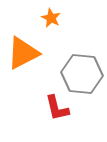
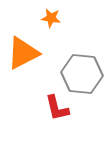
orange star: rotated 18 degrees counterclockwise
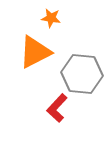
orange triangle: moved 12 px right, 1 px up
red L-shape: rotated 56 degrees clockwise
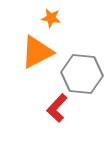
orange triangle: moved 2 px right
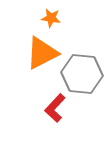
orange triangle: moved 5 px right, 1 px down
red L-shape: moved 2 px left
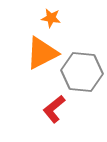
gray hexagon: moved 2 px up
red L-shape: moved 1 px left, 1 px down; rotated 8 degrees clockwise
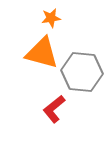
orange star: rotated 18 degrees counterclockwise
orange triangle: rotated 42 degrees clockwise
